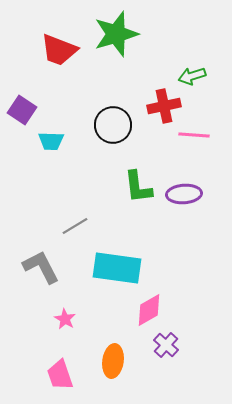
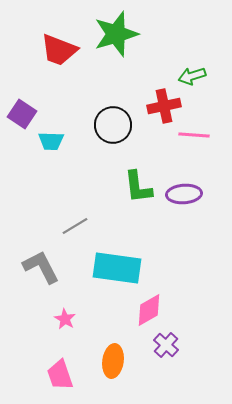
purple square: moved 4 px down
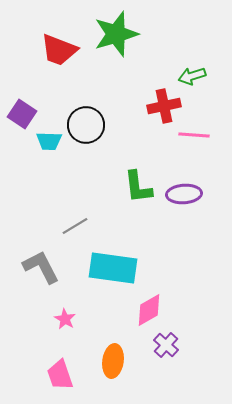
black circle: moved 27 px left
cyan trapezoid: moved 2 px left
cyan rectangle: moved 4 px left
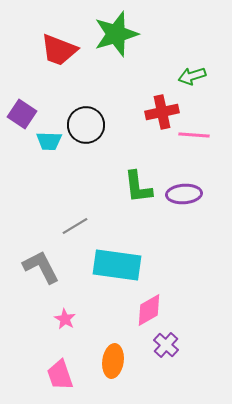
red cross: moved 2 px left, 6 px down
cyan rectangle: moved 4 px right, 3 px up
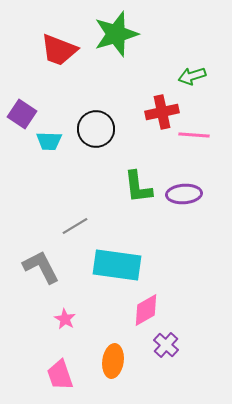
black circle: moved 10 px right, 4 px down
pink diamond: moved 3 px left
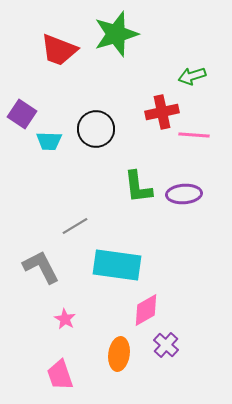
orange ellipse: moved 6 px right, 7 px up
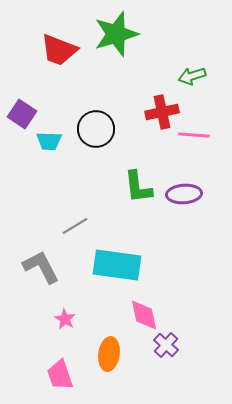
pink diamond: moved 2 px left, 5 px down; rotated 72 degrees counterclockwise
orange ellipse: moved 10 px left
